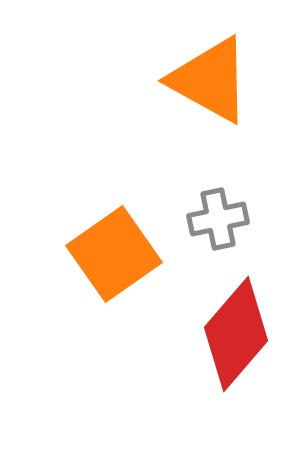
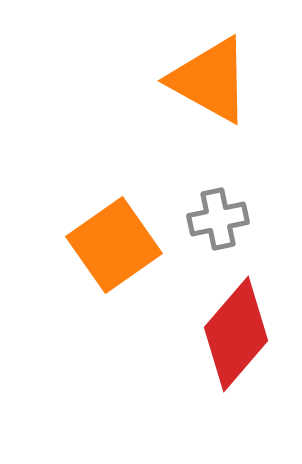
orange square: moved 9 px up
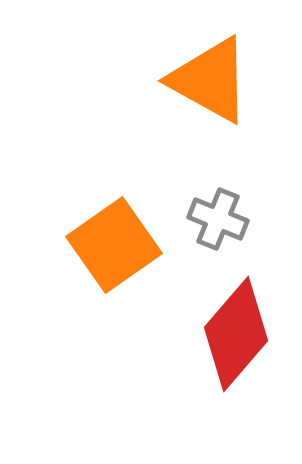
gray cross: rotated 34 degrees clockwise
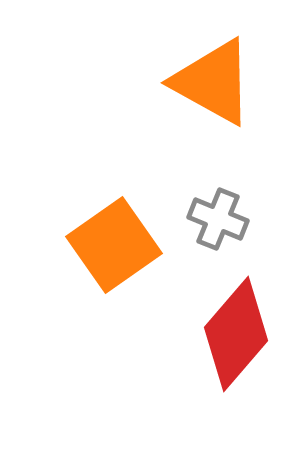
orange triangle: moved 3 px right, 2 px down
